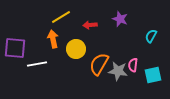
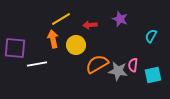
yellow line: moved 2 px down
yellow circle: moved 4 px up
orange semicircle: moved 2 px left; rotated 30 degrees clockwise
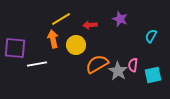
gray star: rotated 24 degrees clockwise
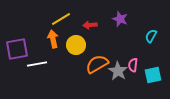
purple square: moved 2 px right, 1 px down; rotated 15 degrees counterclockwise
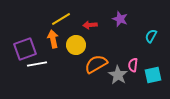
purple square: moved 8 px right; rotated 10 degrees counterclockwise
orange semicircle: moved 1 px left
gray star: moved 4 px down
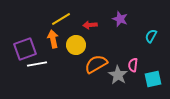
cyan square: moved 4 px down
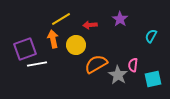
purple star: rotated 14 degrees clockwise
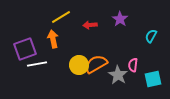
yellow line: moved 2 px up
yellow circle: moved 3 px right, 20 px down
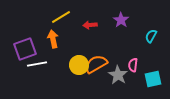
purple star: moved 1 px right, 1 px down
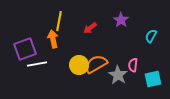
yellow line: moved 2 px left, 4 px down; rotated 48 degrees counterclockwise
red arrow: moved 3 px down; rotated 32 degrees counterclockwise
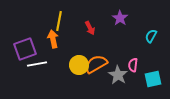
purple star: moved 1 px left, 2 px up
red arrow: rotated 80 degrees counterclockwise
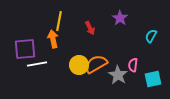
purple square: rotated 15 degrees clockwise
